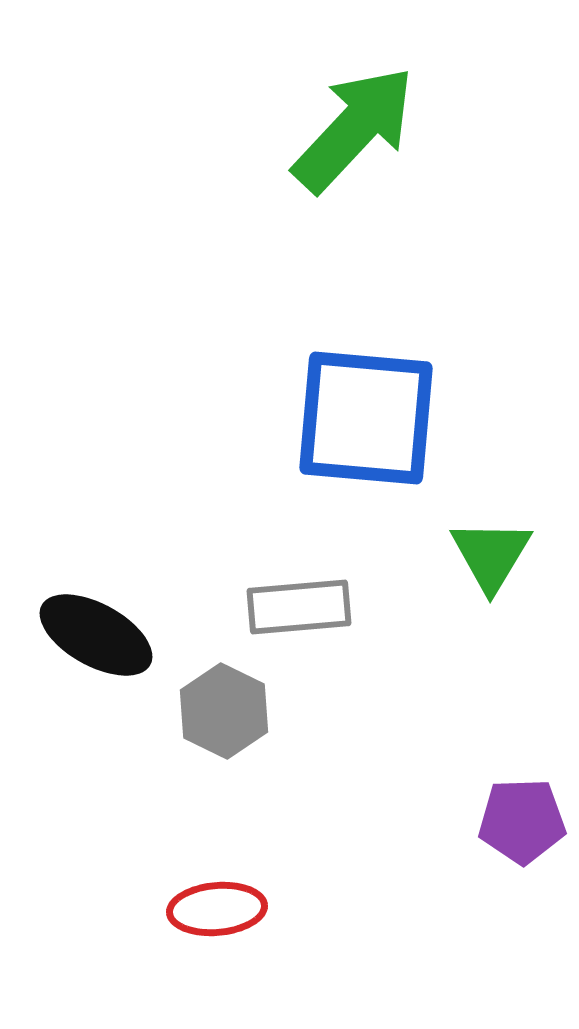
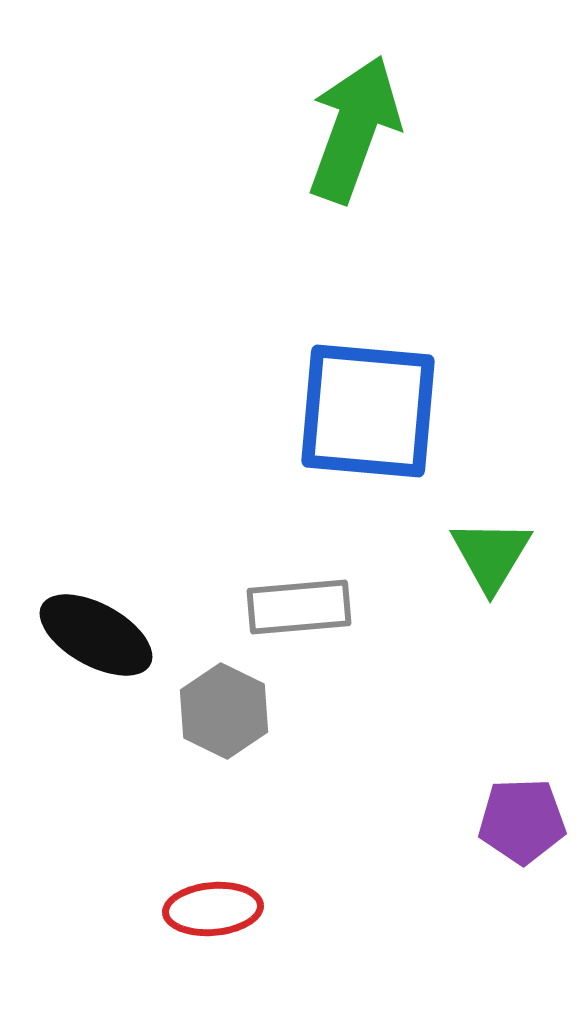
green arrow: rotated 23 degrees counterclockwise
blue square: moved 2 px right, 7 px up
red ellipse: moved 4 px left
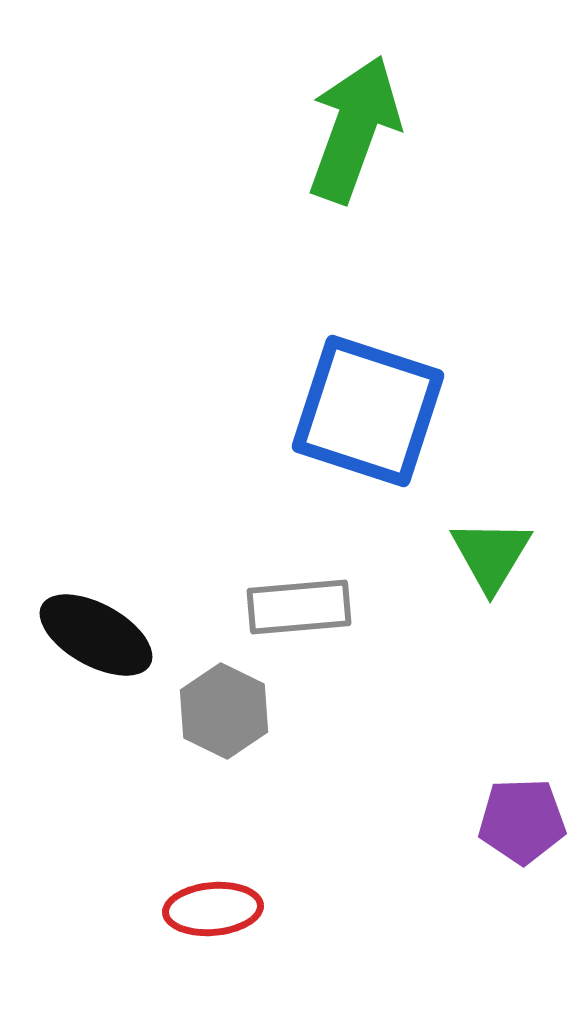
blue square: rotated 13 degrees clockwise
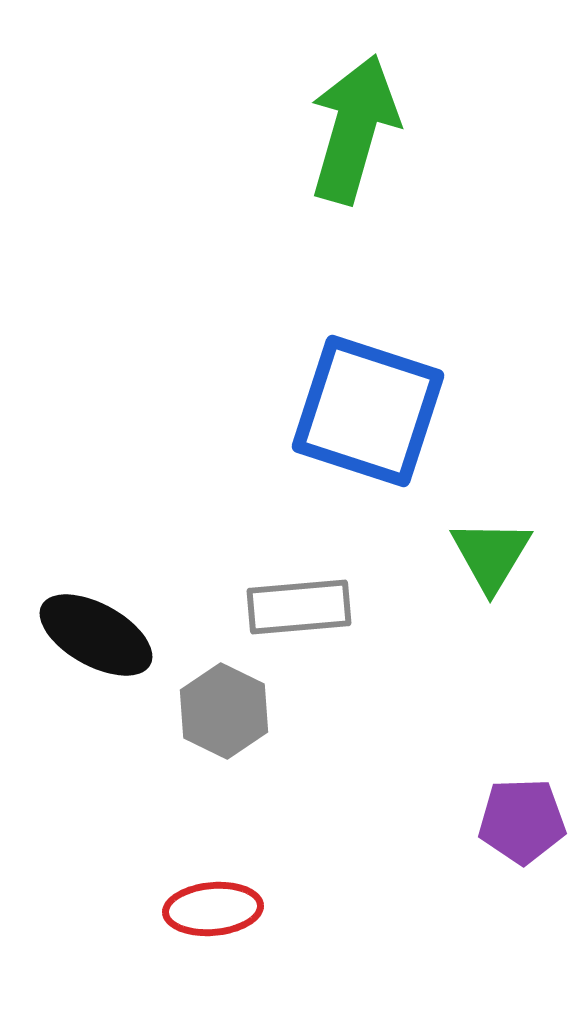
green arrow: rotated 4 degrees counterclockwise
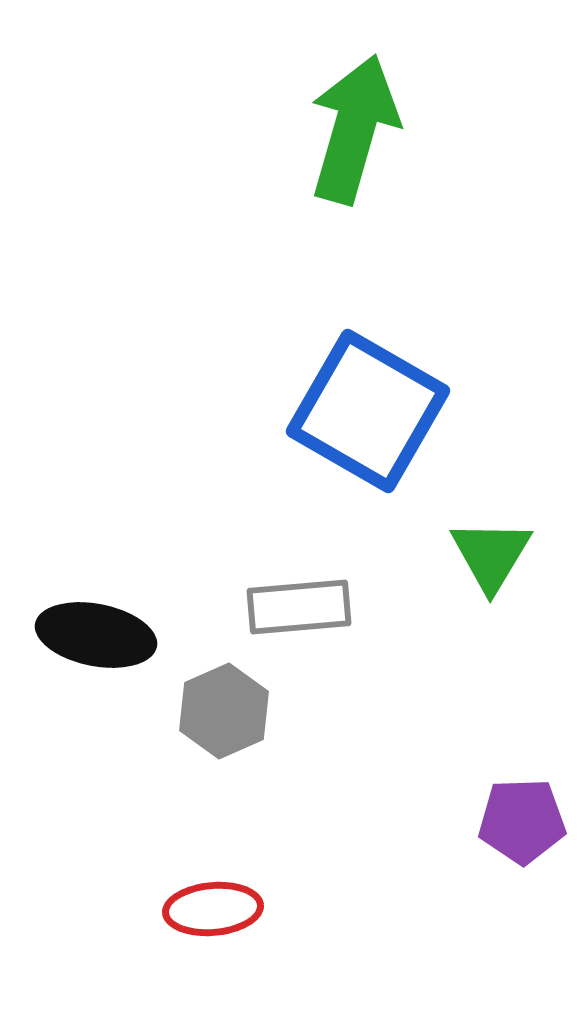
blue square: rotated 12 degrees clockwise
black ellipse: rotated 18 degrees counterclockwise
gray hexagon: rotated 10 degrees clockwise
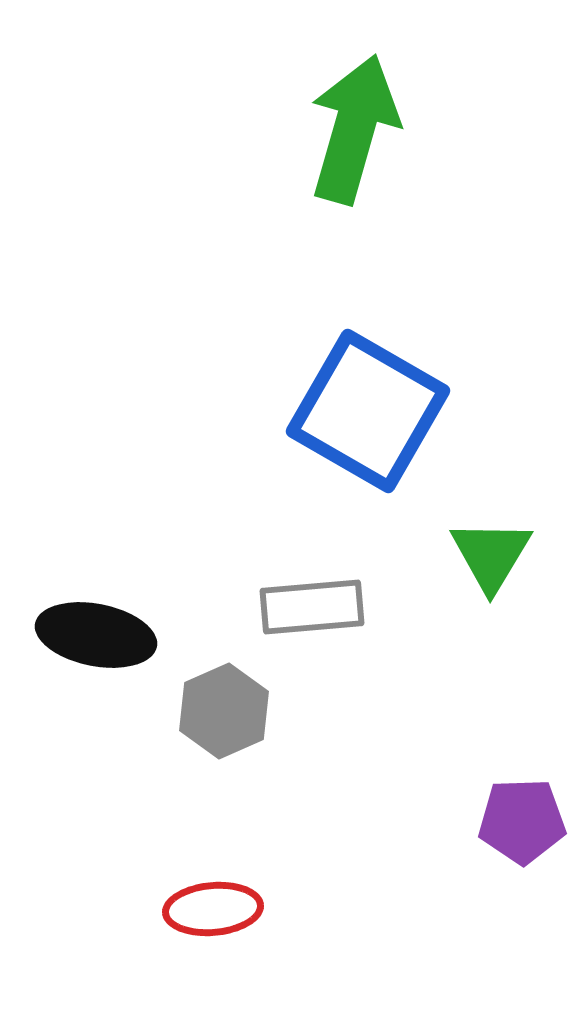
gray rectangle: moved 13 px right
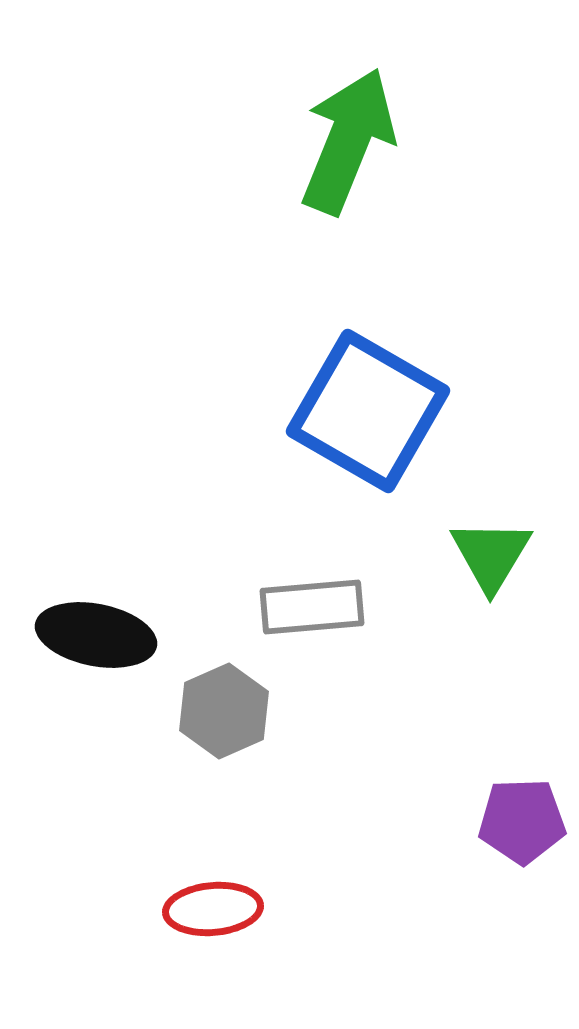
green arrow: moved 6 px left, 12 px down; rotated 6 degrees clockwise
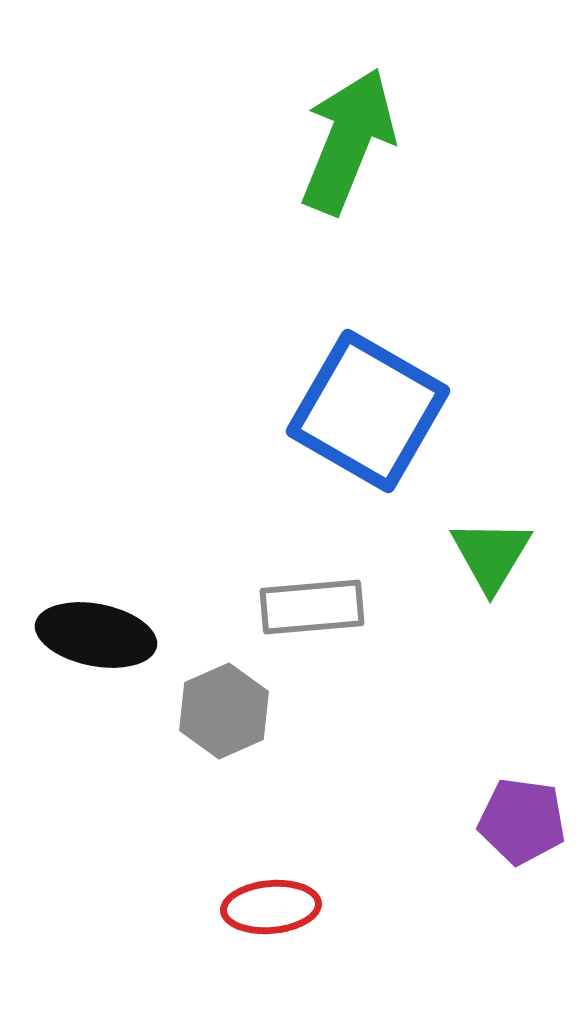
purple pentagon: rotated 10 degrees clockwise
red ellipse: moved 58 px right, 2 px up
